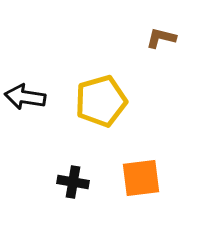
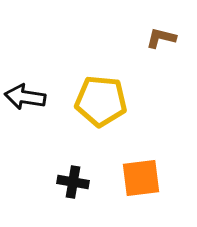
yellow pentagon: rotated 21 degrees clockwise
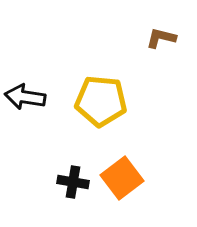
orange square: moved 19 px left; rotated 30 degrees counterclockwise
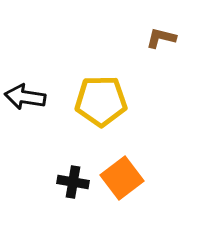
yellow pentagon: rotated 6 degrees counterclockwise
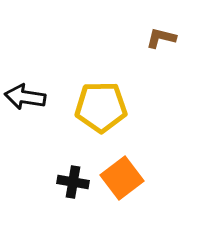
yellow pentagon: moved 6 px down
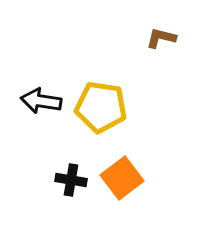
black arrow: moved 16 px right, 4 px down
yellow pentagon: rotated 9 degrees clockwise
black cross: moved 2 px left, 2 px up
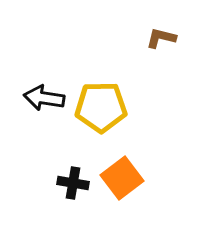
black arrow: moved 3 px right, 3 px up
yellow pentagon: rotated 9 degrees counterclockwise
black cross: moved 2 px right, 3 px down
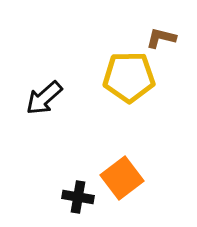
black arrow: rotated 51 degrees counterclockwise
yellow pentagon: moved 28 px right, 30 px up
black cross: moved 5 px right, 14 px down
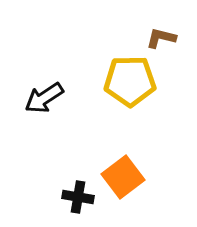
yellow pentagon: moved 1 px right, 4 px down
black arrow: rotated 9 degrees clockwise
orange square: moved 1 px right, 1 px up
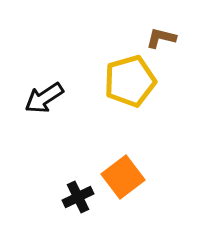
yellow pentagon: rotated 15 degrees counterclockwise
black cross: rotated 36 degrees counterclockwise
